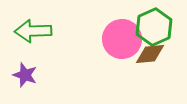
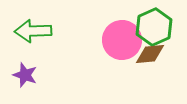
pink circle: moved 1 px down
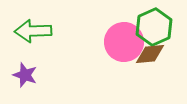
pink circle: moved 2 px right, 2 px down
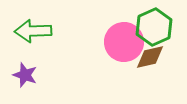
brown diamond: moved 3 px down; rotated 8 degrees counterclockwise
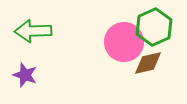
brown diamond: moved 2 px left, 6 px down
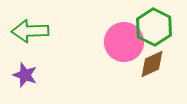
green hexagon: rotated 9 degrees counterclockwise
green arrow: moved 3 px left
brown diamond: moved 4 px right, 1 px down; rotated 12 degrees counterclockwise
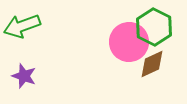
green arrow: moved 8 px left, 5 px up; rotated 18 degrees counterclockwise
pink circle: moved 5 px right
purple star: moved 1 px left, 1 px down
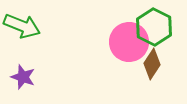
green arrow: rotated 138 degrees counterclockwise
brown diamond: rotated 32 degrees counterclockwise
purple star: moved 1 px left, 1 px down
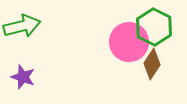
green arrow: rotated 36 degrees counterclockwise
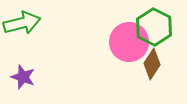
green arrow: moved 3 px up
